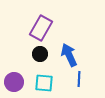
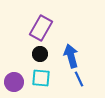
blue arrow: moved 2 px right, 1 px down; rotated 10 degrees clockwise
blue line: rotated 28 degrees counterclockwise
cyan square: moved 3 px left, 5 px up
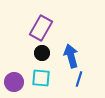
black circle: moved 2 px right, 1 px up
blue line: rotated 42 degrees clockwise
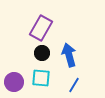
blue arrow: moved 2 px left, 1 px up
blue line: moved 5 px left, 6 px down; rotated 14 degrees clockwise
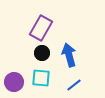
blue line: rotated 21 degrees clockwise
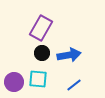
blue arrow: rotated 95 degrees clockwise
cyan square: moved 3 px left, 1 px down
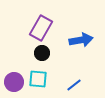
blue arrow: moved 12 px right, 15 px up
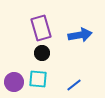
purple rectangle: rotated 45 degrees counterclockwise
blue arrow: moved 1 px left, 5 px up
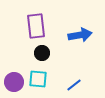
purple rectangle: moved 5 px left, 2 px up; rotated 10 degrees clockwise
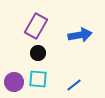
purple rectangle: rotated 35 degrees clockwise
black circle: moved 4 px left
